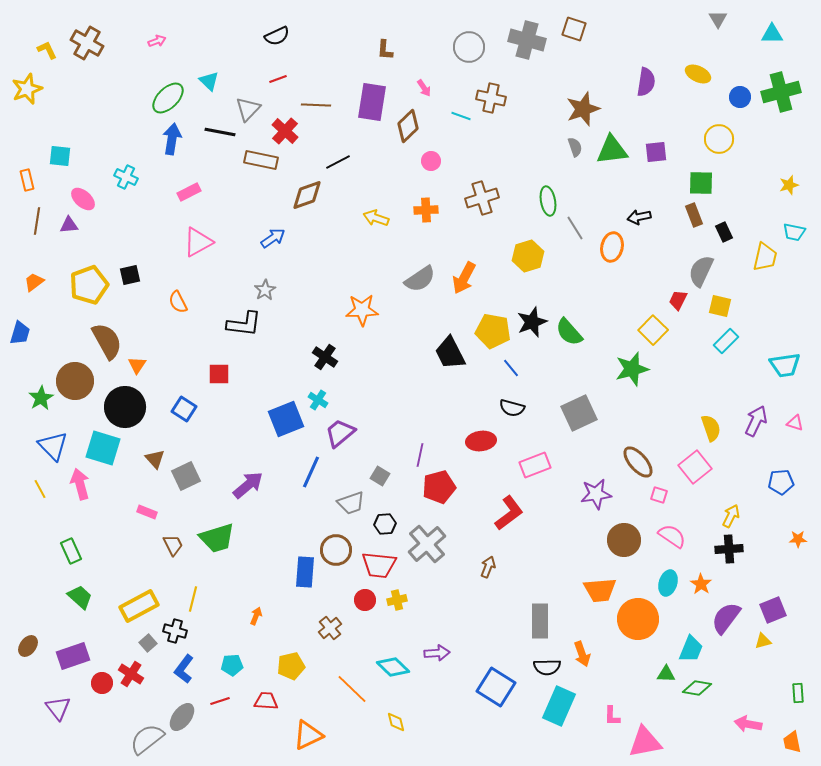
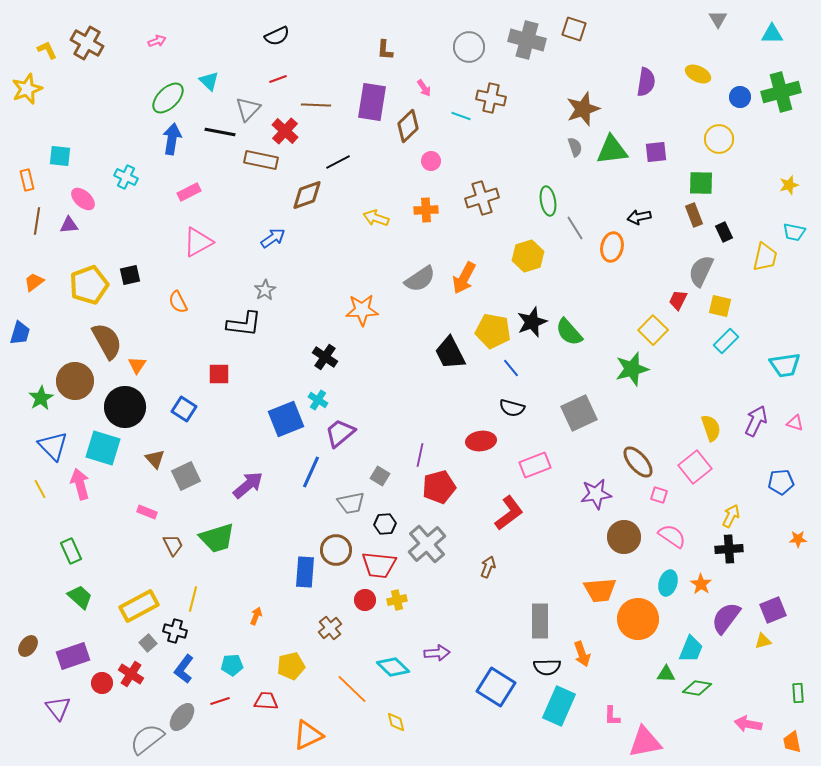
gray trapezoid at (351, 503): rotated 8 degrees clockwise
brown circle at (624, 540): moved 3 px up
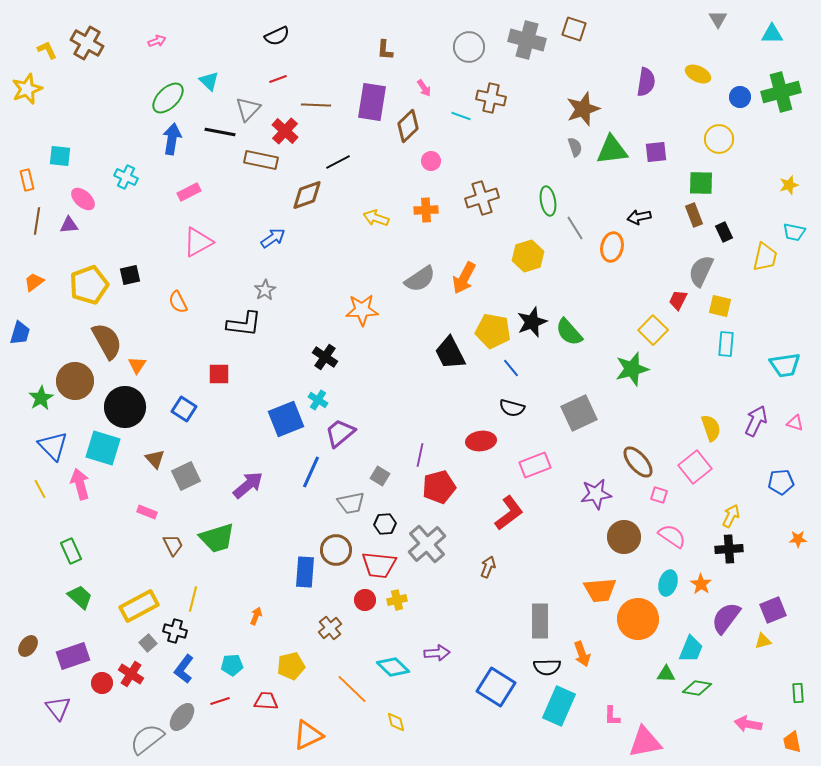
cyan rectangle at (726, 341): moved 3 px down; rotated 40 degrees counterclockwise
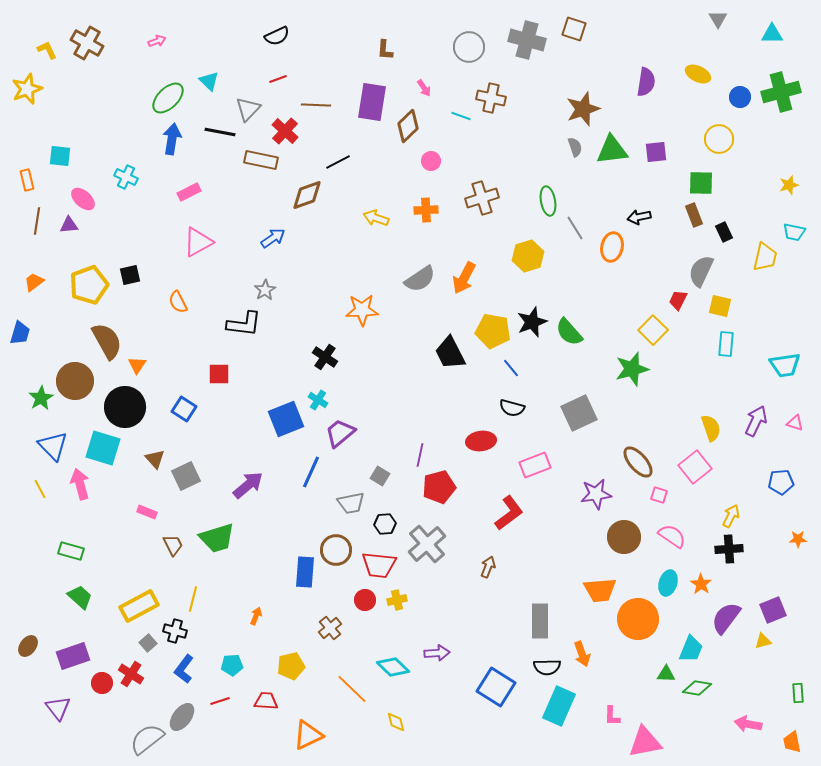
green rectangle at (71, 551): rotated 50 degrees counterclockwise
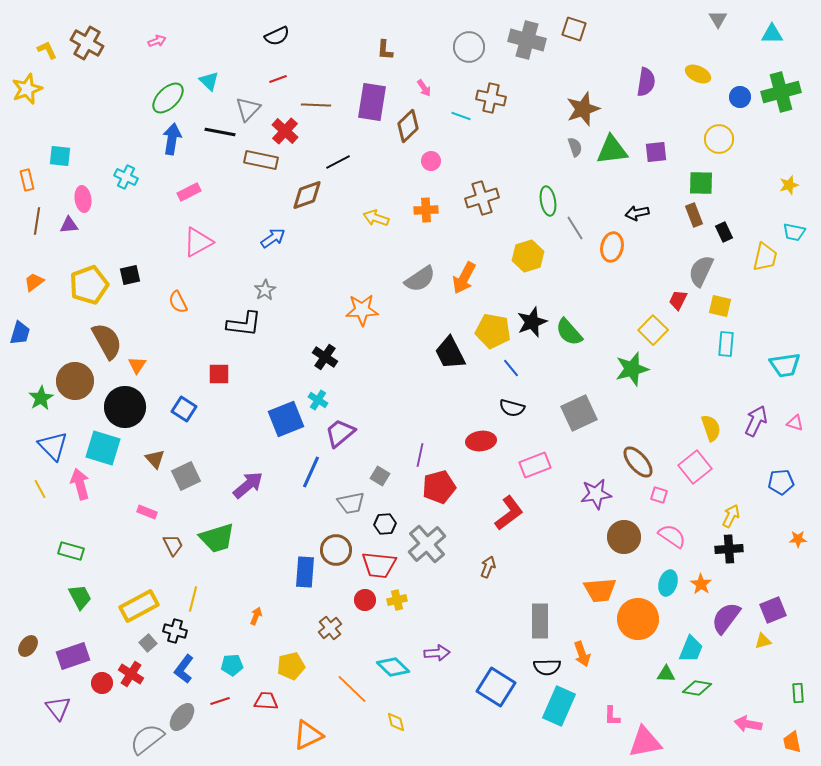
pink ellipse at (83, 199): rotated 40 degrees clockwise
black arrow at (639, 217): moved 2 px left, 4 px up
green trapezoid at (80, 597): rotated 20 degrees clockwise
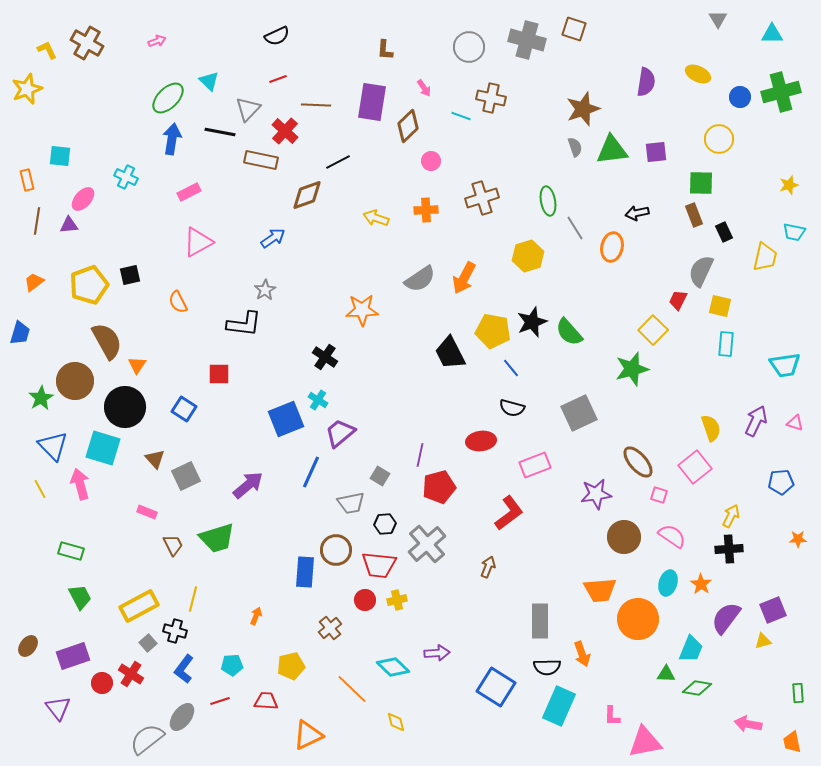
pink ellipse at (83, 199): rotated 50 degrees clockwise
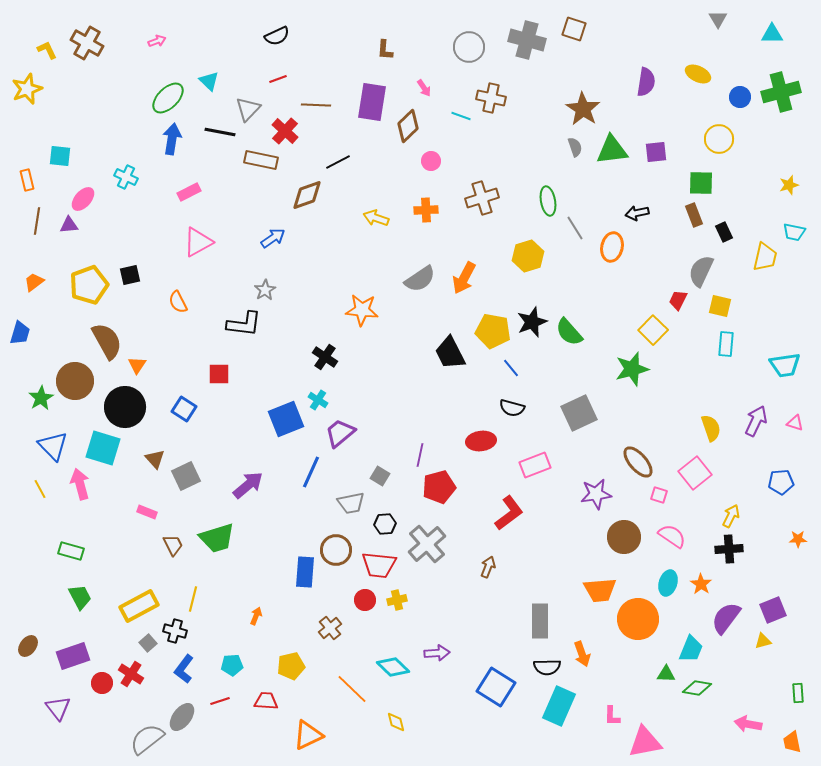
brown star at (583, 109): rotated 20 degrees counterclockwise
orange star at (362, 310): rotated 8 degrees clockwise
pink square at (695, 467): moved 6 px down
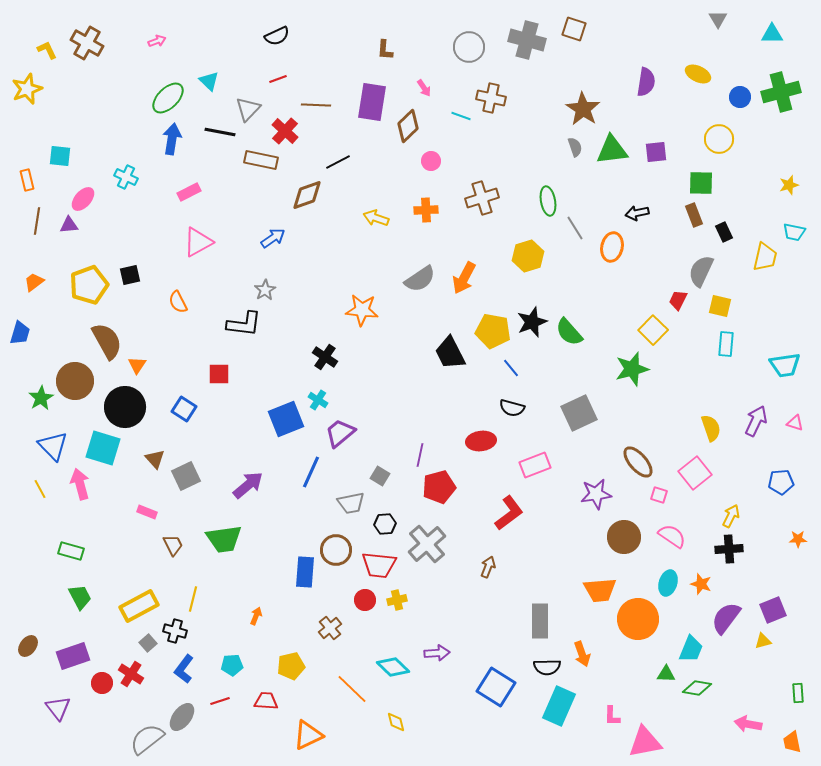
green trapezoid at (217, 538): moved 7 px right, 1 px down; rotated 9 degrees clockwise
orange star at (701, 584): rotated 15 degrees counterclockwise
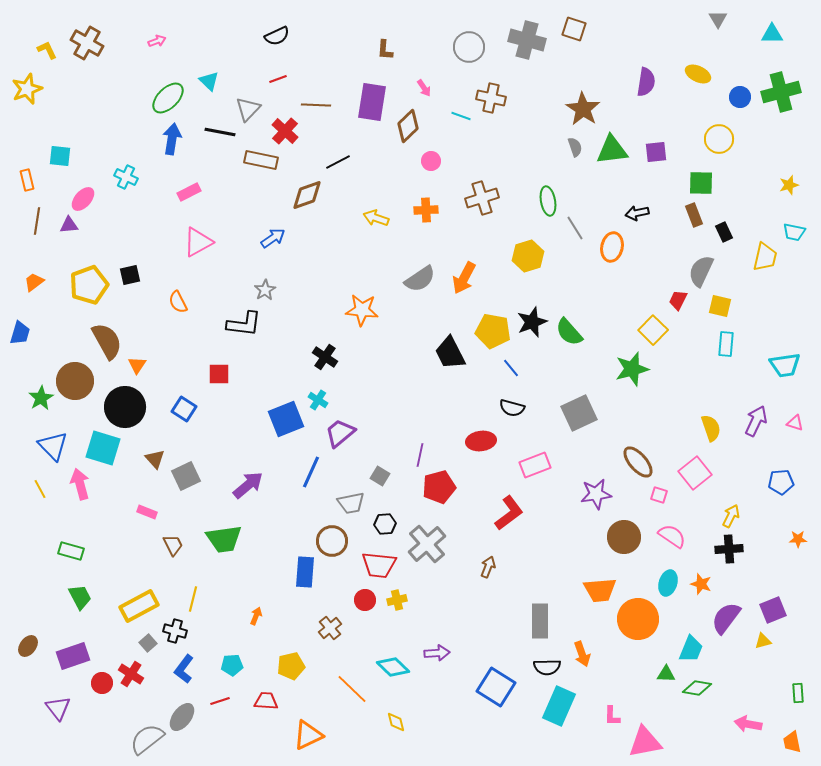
brown circle at (336, 550): moved 4 px left, 9 px up
